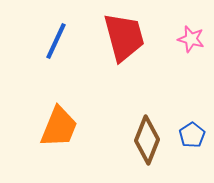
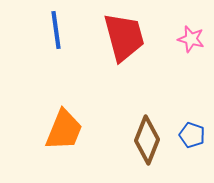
blue line: moved 11 px up; rotated 33 degrees counterclockwise
orange trapezoid: moved 5 px right, 3 px down
blue pentagon: rotated 20 degrees counterclockwise
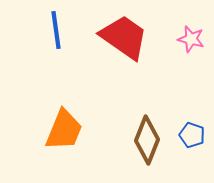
red trapezoid: rotated 40 degrees counterclockwise
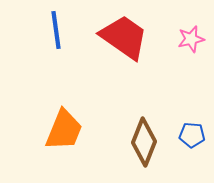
pink star: rotated 28 degrees counterclockwise
blue pentagon: rotated 15 degrees counterclockwise
brown diamond: moved 3 px left, 2 px down
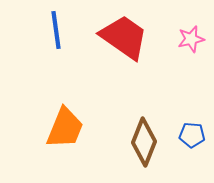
orange trapezoid: moved 1 px right, 2 px up
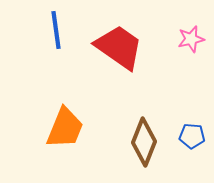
red trapezoid: moved 5 px left, 10 px down
blue pentagon: moved 1 px down
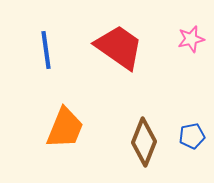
blue line: moved 10 px left, 20 px down
blue pentagon: rotated 15 degrees counterclockwise
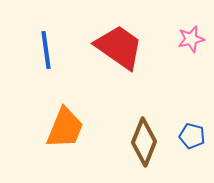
blue pentagon: rotated 25 degrees clockwise
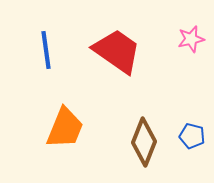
red trapezoid: moved 2 px left, 4 px down
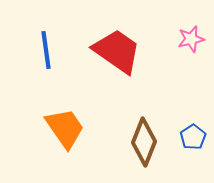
orange trapezoid: rotated 57 degrees counterclockwise
blue pentagon: moved 1 px right, 1 px down; rotated 25 degrees clockwise
